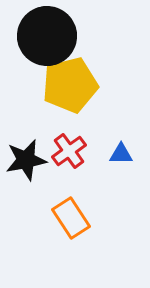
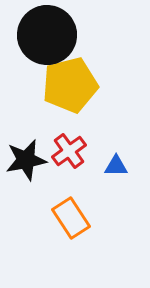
black circle: moved 1 px up
blue triangle: moved 5 px left, 12 px down
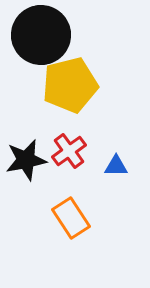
black circle: moved 6 px left
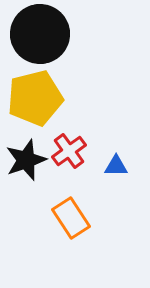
black circle: moved 1 px left, 1 px up
yellow pentagon: moved 35 px left, 13 px down
black star: rotated 9 degrees counterclockwise
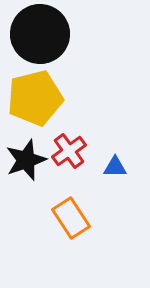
blue triangle: moved 1 px left, 1 px down
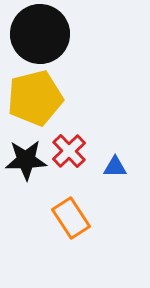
red cross: rotated 8 degrees counterclockwise
black star: rotated 18 degrees clockwise
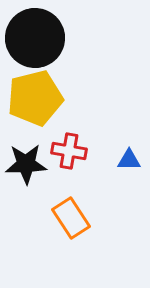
black circle: moved 5 px left, 4 px down
red cross: rotated 36 degrees counterclockwise
black star: moved 4 px down
blue triangle: moved 14 px right, 7 px up
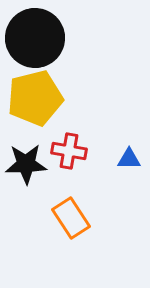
blue triangle: moved 1 px up
